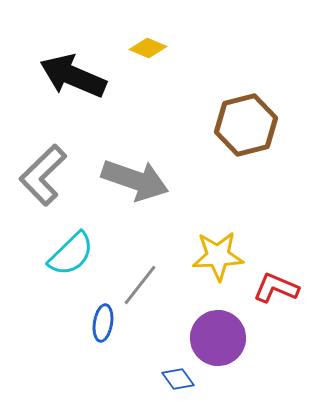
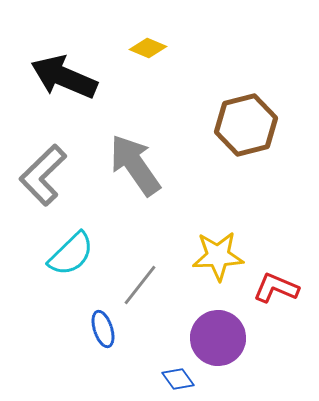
black arrow: moved 9 px left, 1 px down
gray arrow: moved 15 px up; rotated 144 degrees counterclockwise
blue ellipse: moved 6 px down; rotated 27 degrees counterclockwise
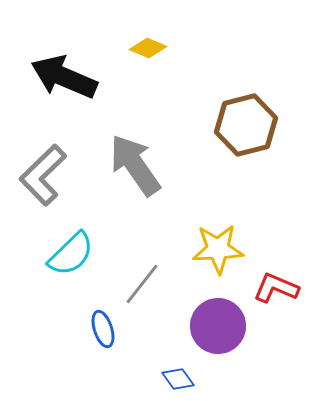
yellow star: moved 7 px up
gray line: moved 2 px right, 1 px up
purple circle: moved 12 px up
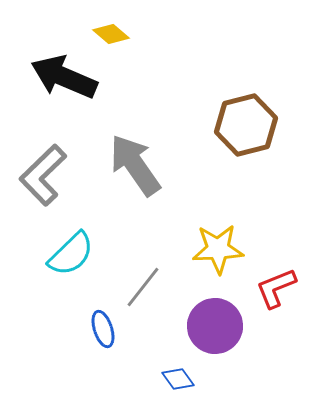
yellow diamond: moved 37 px left, 14 px up; rotated 18 degrees clockwise
gray line: moved 1 px right, 3 px down
red L-shape: rotated 45 degrees counterclockwise
purple circle: moved 3 px left
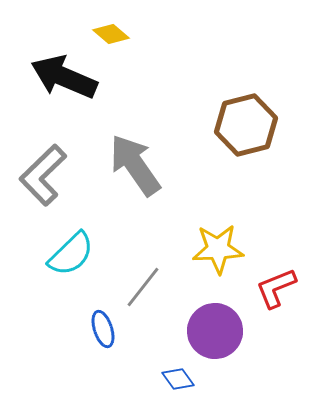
purple circle: moved 5 px down
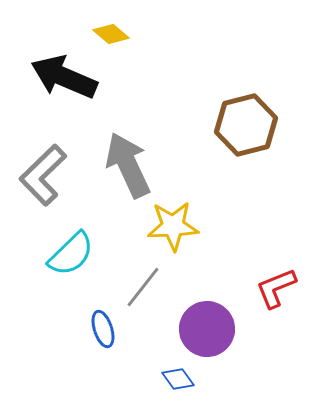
gray arrow: moved 7 px left; rotated 10 degrees clockwise
yellow star: moved 45 px left, 23 px up
purple circle: moved 8 px left, 2 px up
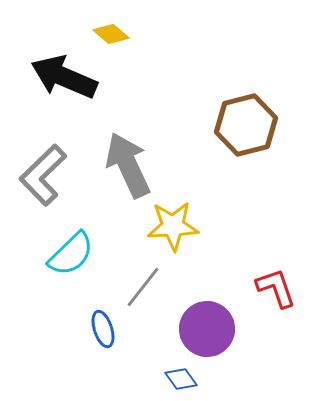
red L-shape: rotated 93 degrees clockwise
blue diamond: moved 3 px right
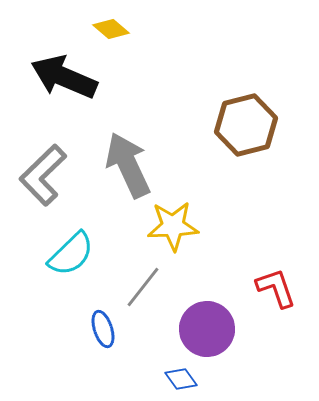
yellow diamond: moved 5 px up
